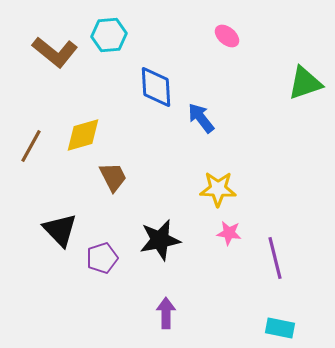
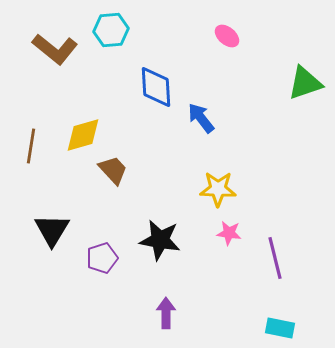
cyan hexagon: moved 2 px right, 5 px up
brown L-shape: moved 3 px up
brown line: rotated 20 degrees counterclockwise
brown trapezoid: moved 7 px up; rotated 16 degrees counterclockwise
black triangle: moved 8 px left; rotated 15 degrees clockwise
black star: rotated 21 degrees clockwise
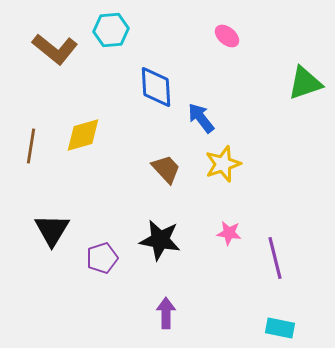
brown trapezoid: moved 53 px right, 1 px up
yellow star: moved 5 px right, 25 px up; rotated 21 degrees counterclockwise
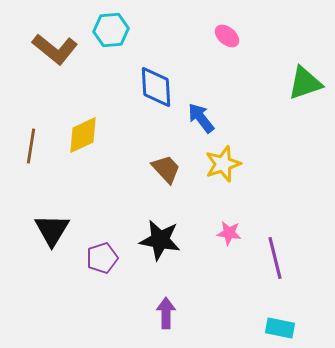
yellow diamond: rotated 9 degrees counterclockwise
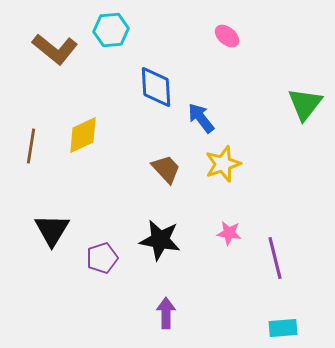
green triangle: moved 21 px down; rotated 33 degrees counterclockwise
cyan rectangle: moved 3 px right; rotated 16 degrees counterclockwise
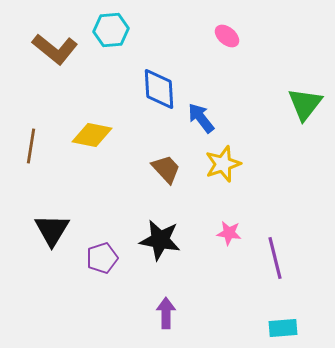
blue diamond: moved 3 px right, 2 px down
yellow diamond: moved 9 px right; rotated 36 degrees clockwise
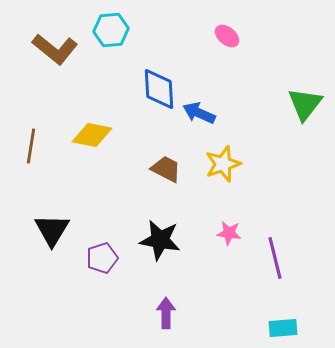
blue arrow: moved 2 px left, 5 px up; rotated 28 degrees counterclockwise
brown trapezoid: rotated 20 degrees counterclockwise
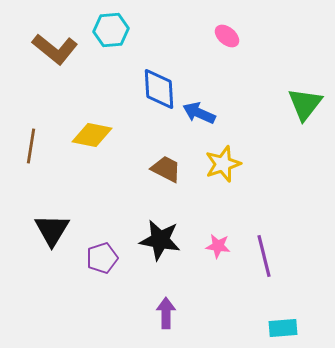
pink star: moved 11 px left, 13 px down
purple line: moved 11 px left, 2 px up
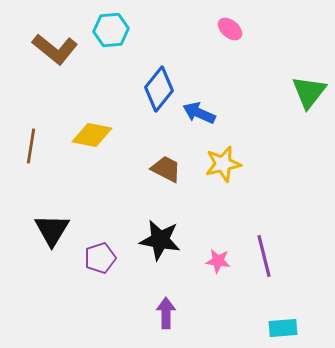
pink ellipse: moved 3 px right, 7 px up
blue diamond: rotated 42 degrees clockwise
green triangle: moved 4 px right, 12 px up
yellow star: rotated 6 degrees clockwise
pink star: moved 15 px down
purple pentagon: moved 2 px left
